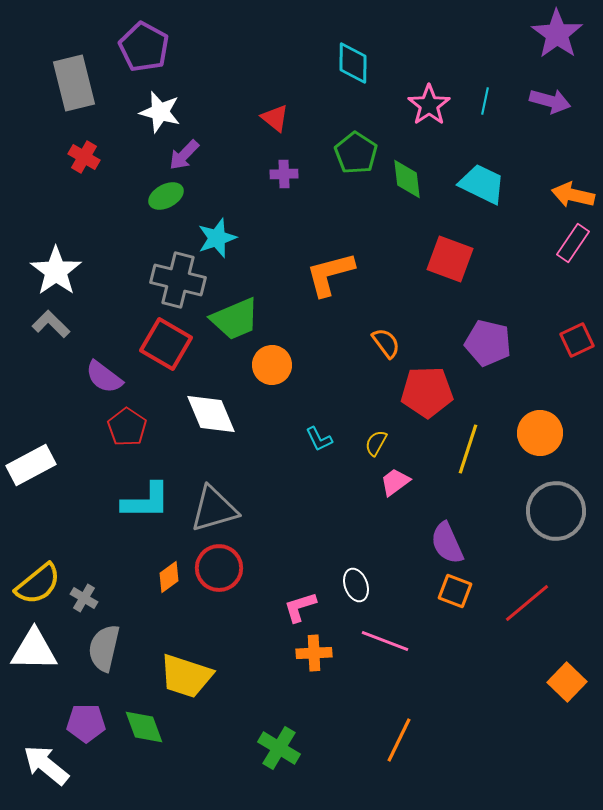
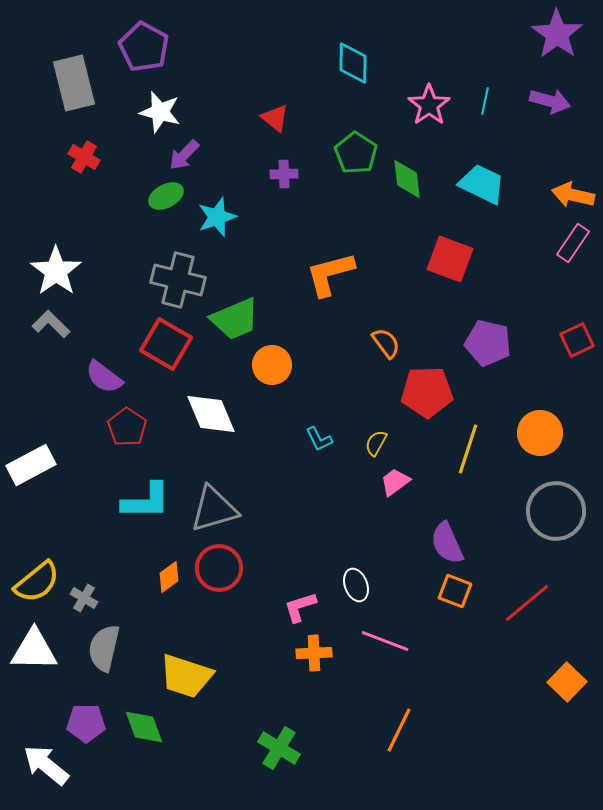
cyan star at (217, 238): moved 21 px up
yellow semicircle at (38, 584): moved 1 px left, 2 px up
orange line at (399, 740): moved 10 px up
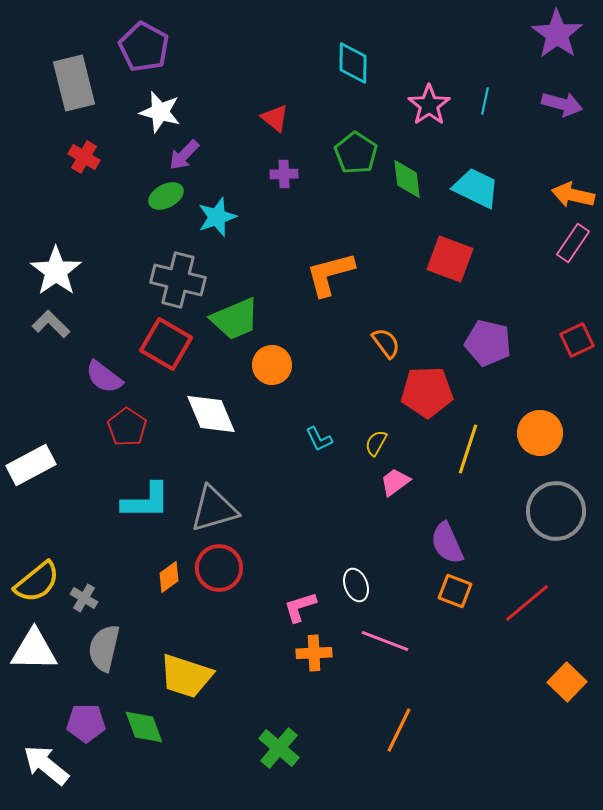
purple arrow at (550, 101): moved 12 px right, 3 px down
cyan trapezoid at (482, 184): moved 6 px left, 4 px down
green cross at (279, 748): rotated 9 degrees clockwise
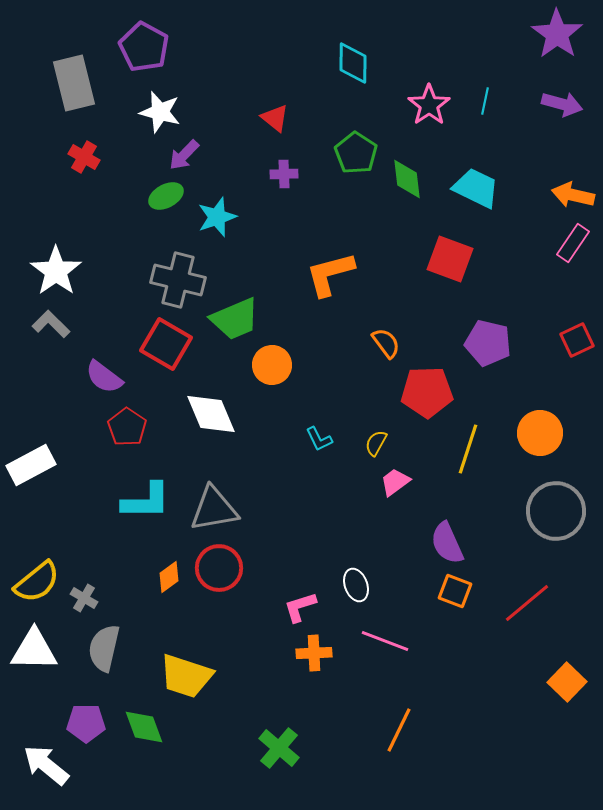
gray triangle at (214, 509): rotated 6 degrees clockwise
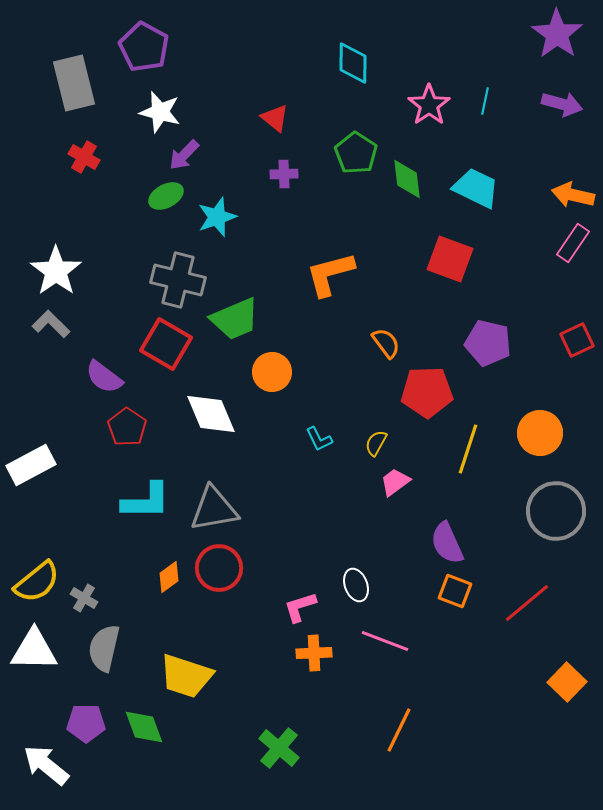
orange circle at (272, 365): moved 7 px down
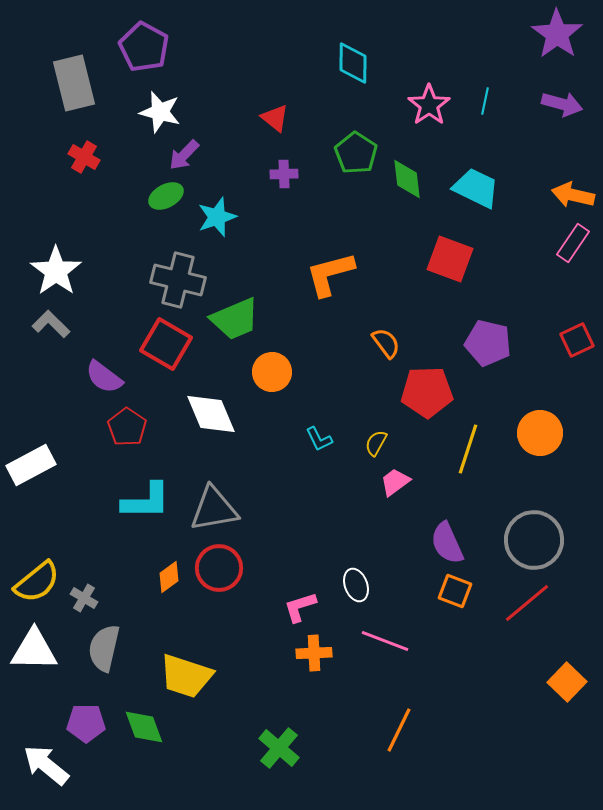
gray circle at (556, 511): moved 22 px left, 29 px down
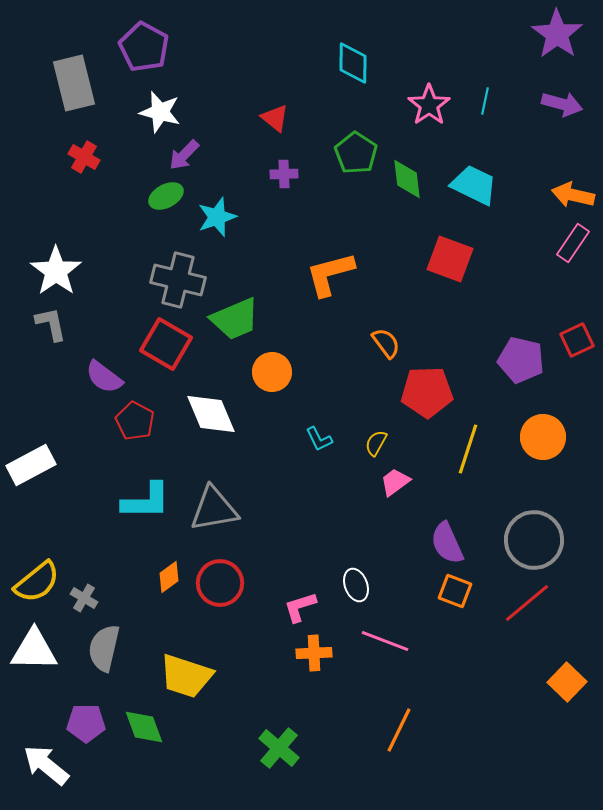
cyan trapezoid at (476, 188): moved 2 px left, 3 px up
gray L-shape at (51, 324): rotated 33 degrees clockwise
purple pentagon at (488, 343): moved 33 px right, 17 px down
red pentagon at (127, 427): moved 8 px right, 6 px up; rotated 6 degrees counterclockwise
orange circle at (540, 433): moved 3 px right, 4 px down
red circle at (219, 568): moved 1 px right, 15 px down
